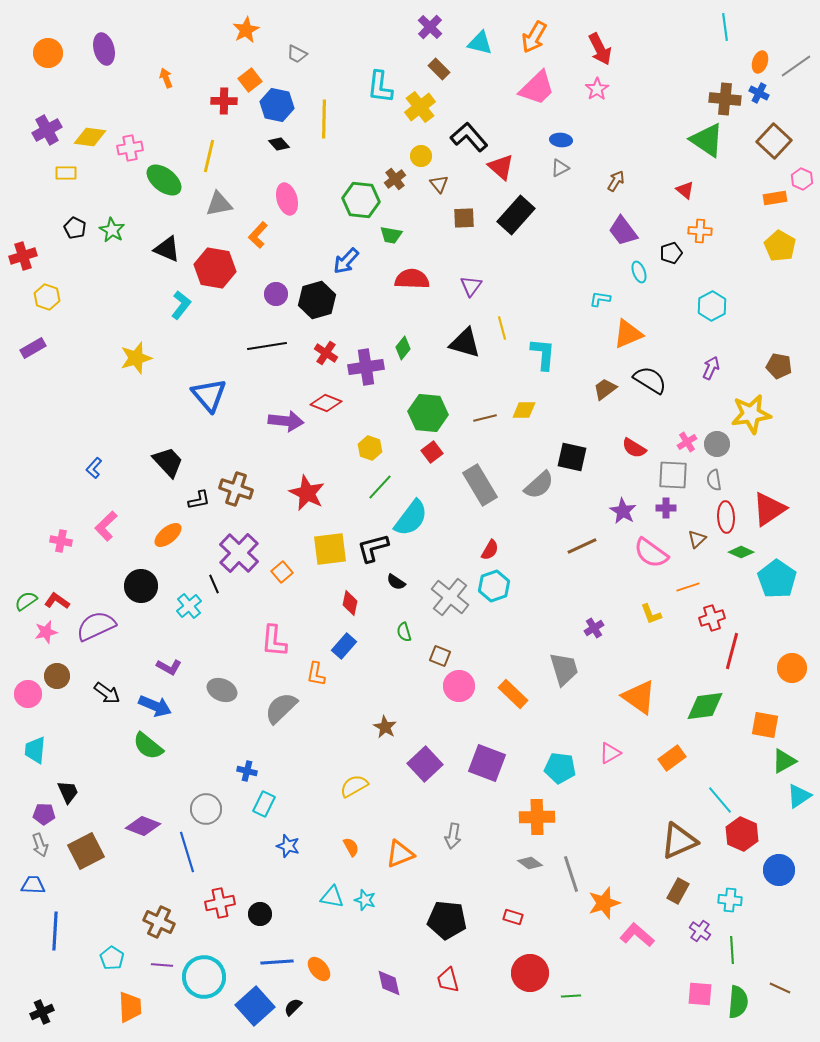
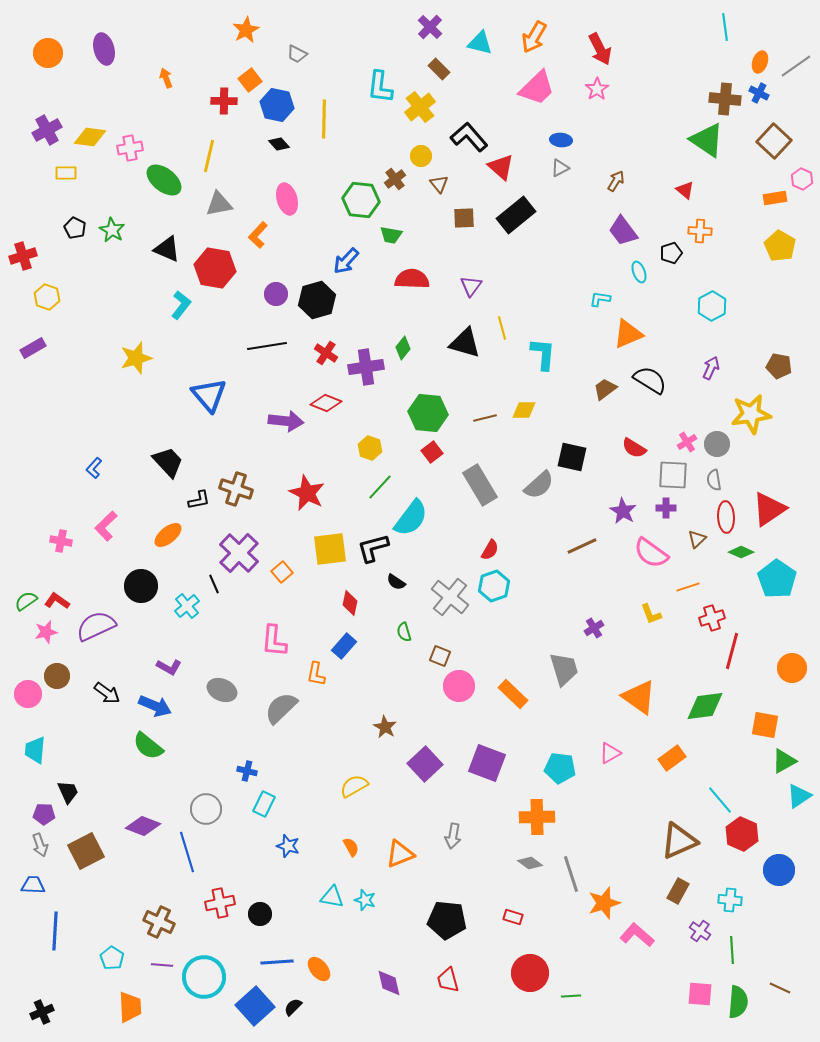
black rectangle at (516, 215): rotated 9 degrees clockwise
cyan cross at (189, 606): moved 2 px left
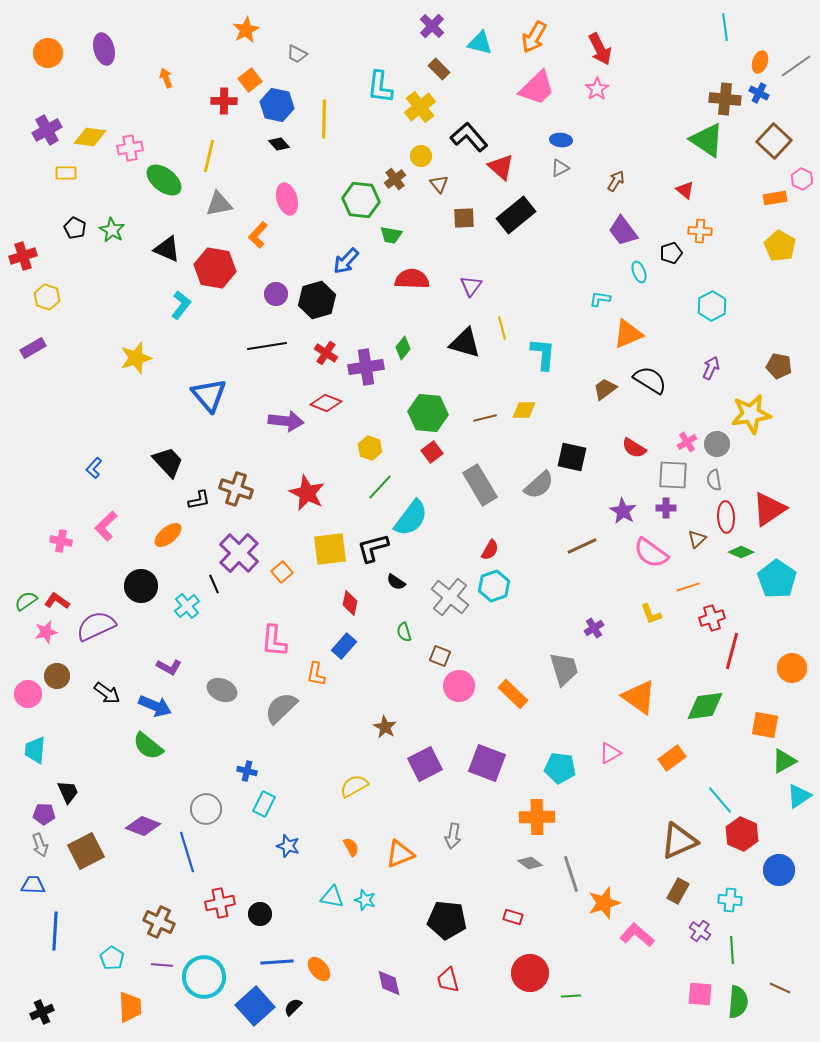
purple cross at (430, 27): moved 2 px right, 1 px up
purple square at (425, 764): rotated 16 degrees clockwise
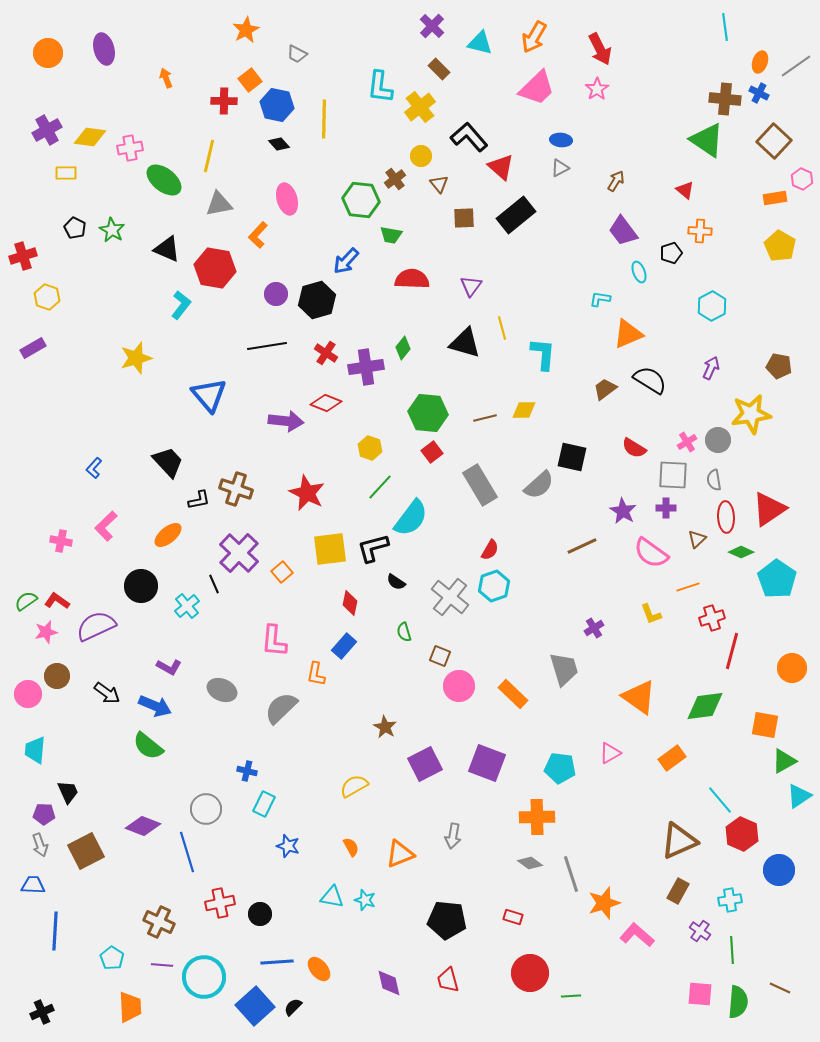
gray circle at (717, 444): moved 1 px right, 4 px up
cyan cross at (730, 900): rotated 15 degrees counterclockwise
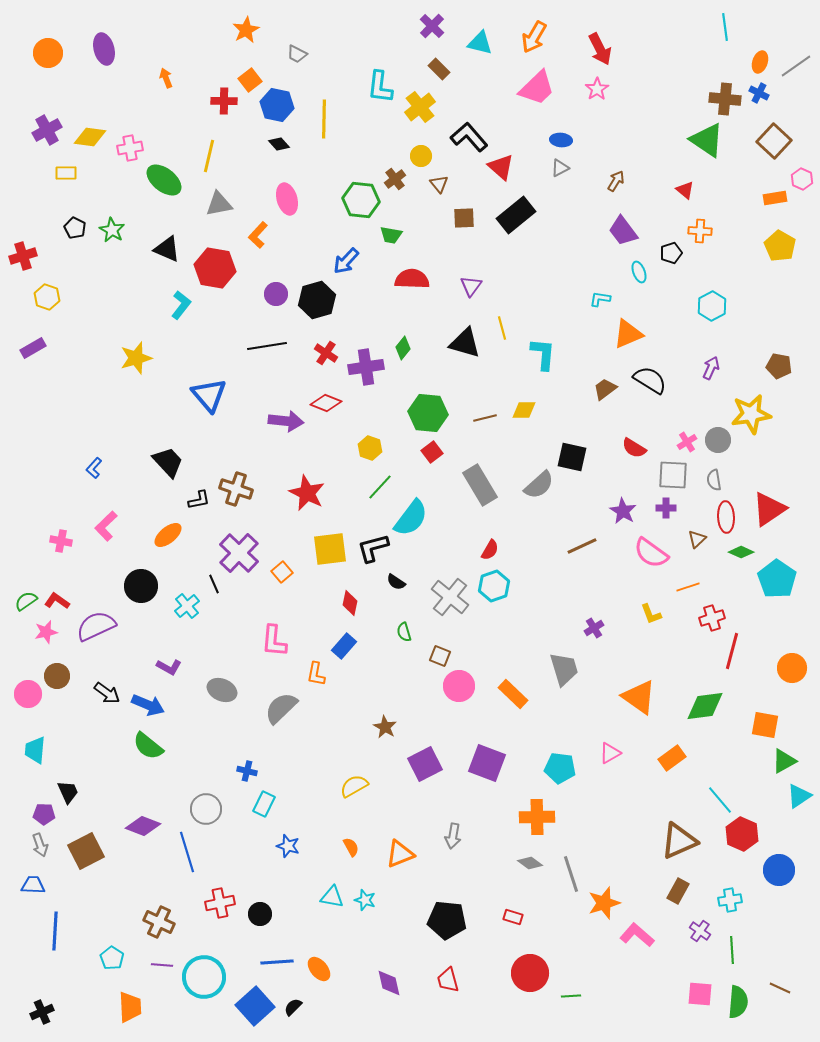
blue arrow at (155, 706): moved 7 px left, 1 px up
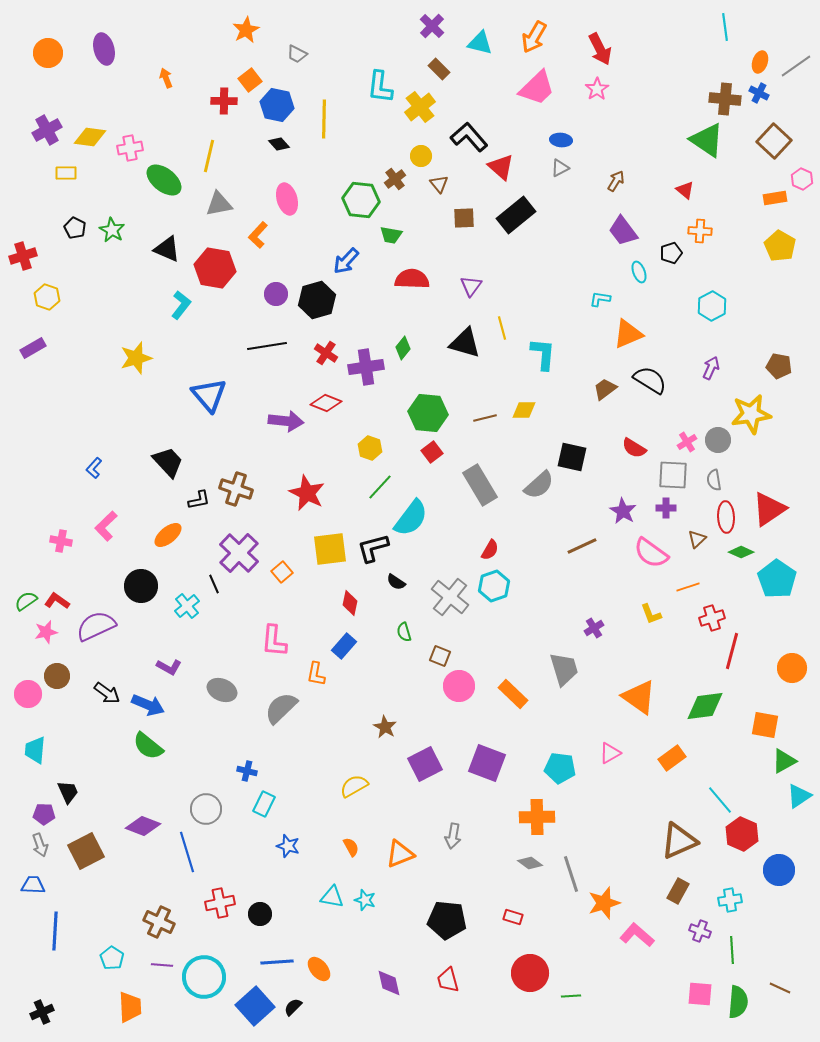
purple cross at (700, 931): rotated 15 degrees counterclockwise
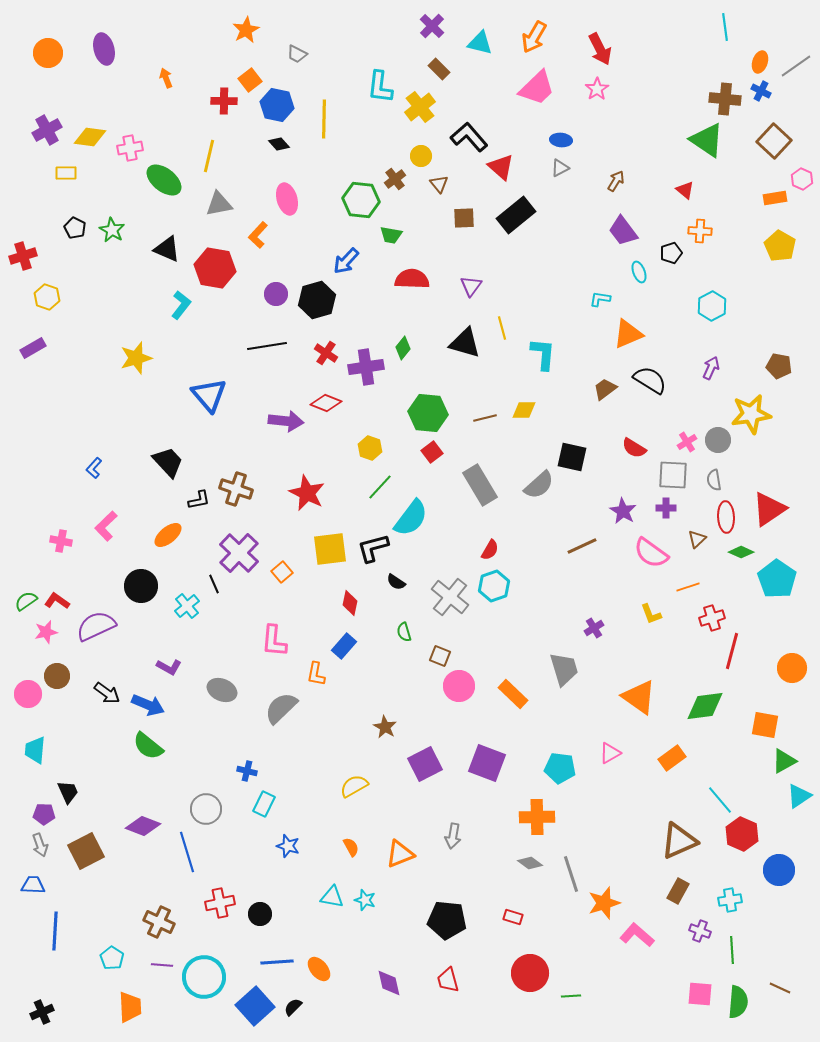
blue cross at (759, 93): moved 2 px right, 2 px up
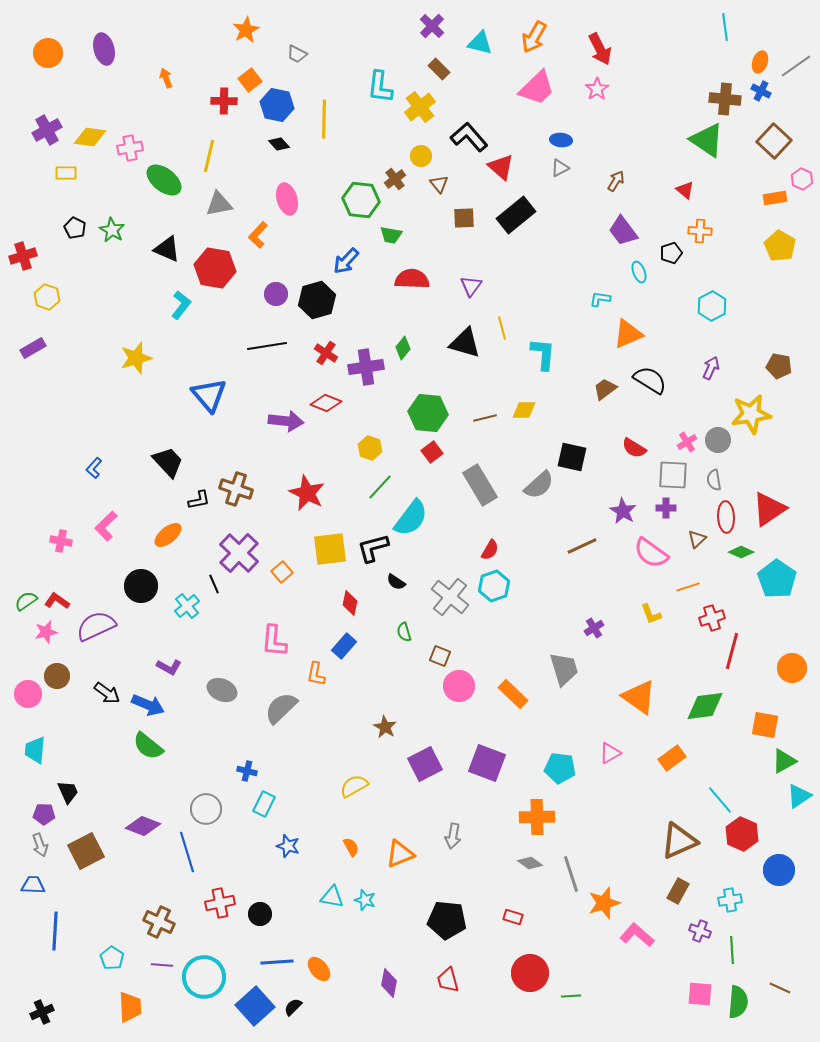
purple diamond at (389, 983): rotated 24 degrees clockwise
